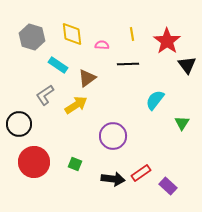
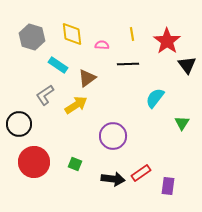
cyan semicircle: moved 2 px up
purple rectangle: rotated 54 degrees clockwise
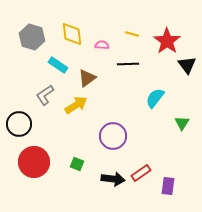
yellow line: rotated 64 degrees counterclockwise
green square: moved 2 px right
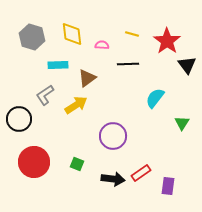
cyan rectangle: rotated 36 degrees counterclockwise
black circle: moved 5 px up
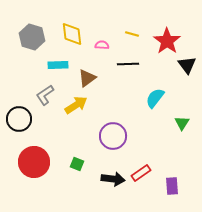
purple rectangle: moved 4 px right; rotated 12 degrees counterclockwise
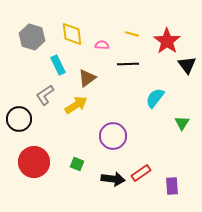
cyan rectangle: rotated 66 degrees clockwise
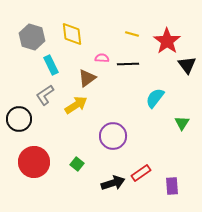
pink semicircle: moved 13 px down
cyan rectangle: moved 7 px left
green square: rotated 16 degrees clockwise
black arrow: moved 4 px down; rotated 25 degrees counterclockwise
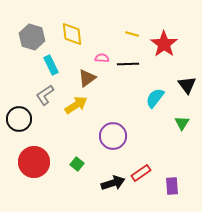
red star: moved 3 px left, 3 px down
black triangle: moved 20 px down
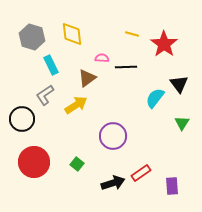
black line: moved 2 px left, 3 px down
black triangle: moved 8 px left, 1 px up
black circle: moved 3 px right
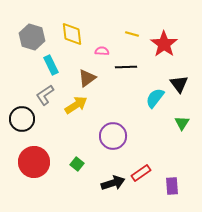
pink semicircle: moved 7 px up
